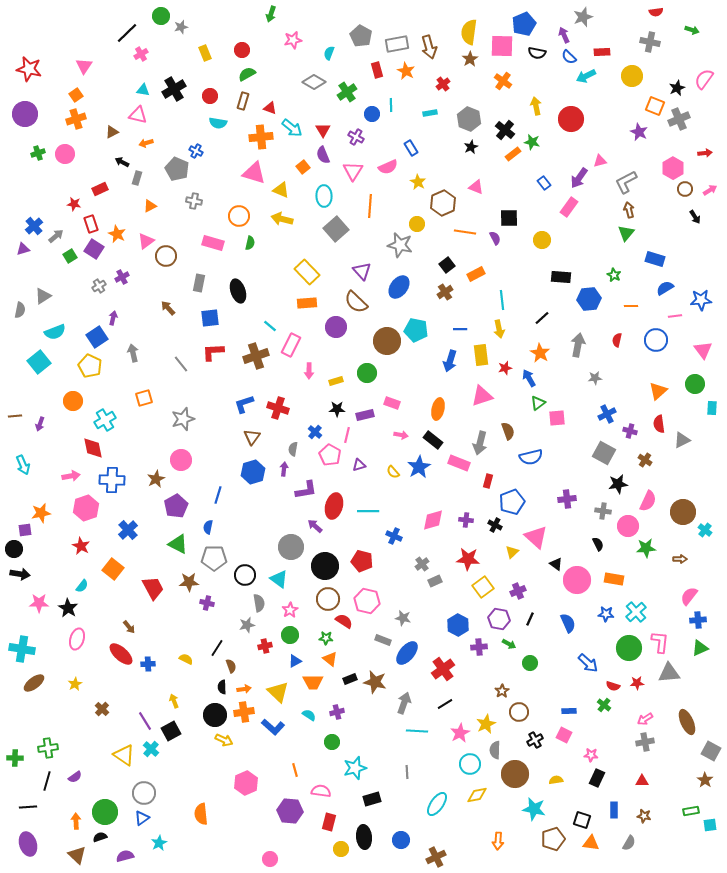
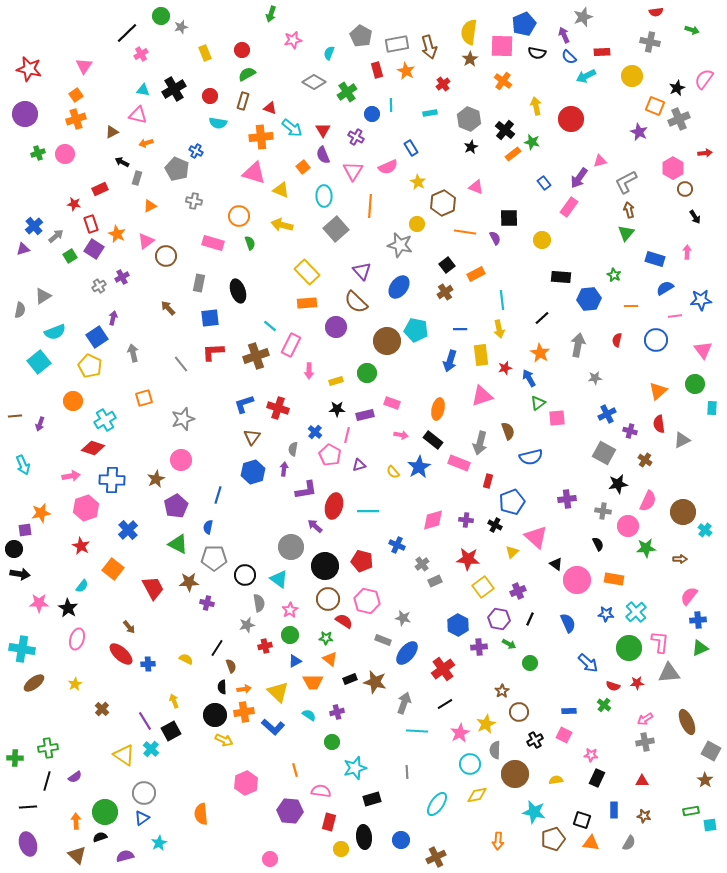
pink arrow at (710, 190): moved 23 px left, 62 px down; rotated 56 degrees counterclockwise
yellow arrow at (282, 219): moved 6 px down
green semicircle at (250, 243): rotated 32 degrees counterclockwise
red diamond at (93, 448): rotated 60 degrees counterclockwise
blue cross at (394, 536): moved 3 px right, 9 px down
cyan star at (534, 809): moved 3 px down
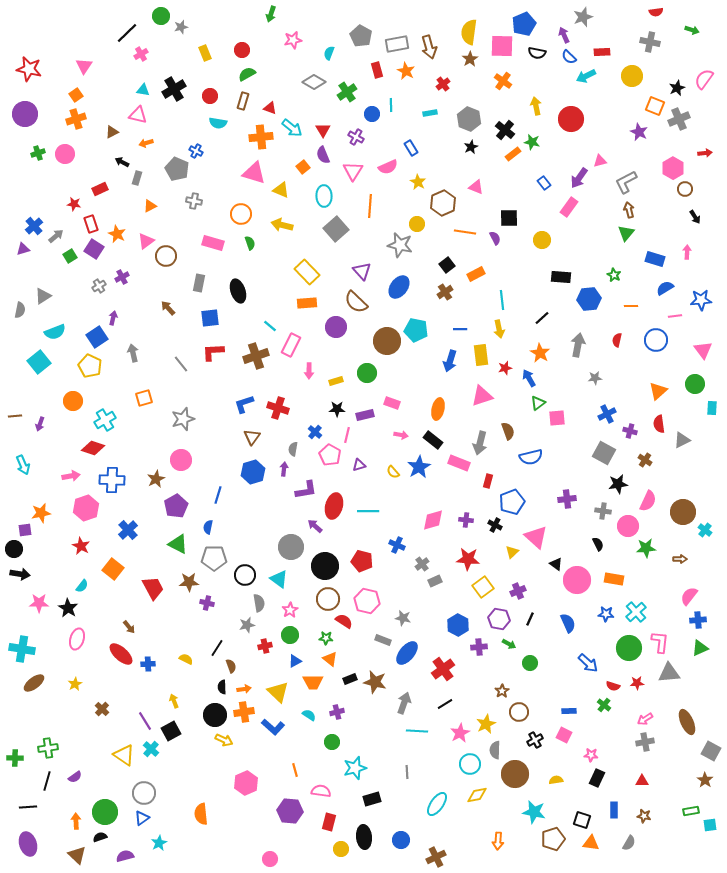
orange circle at (239, 216): moved 2 px right, 2 px up
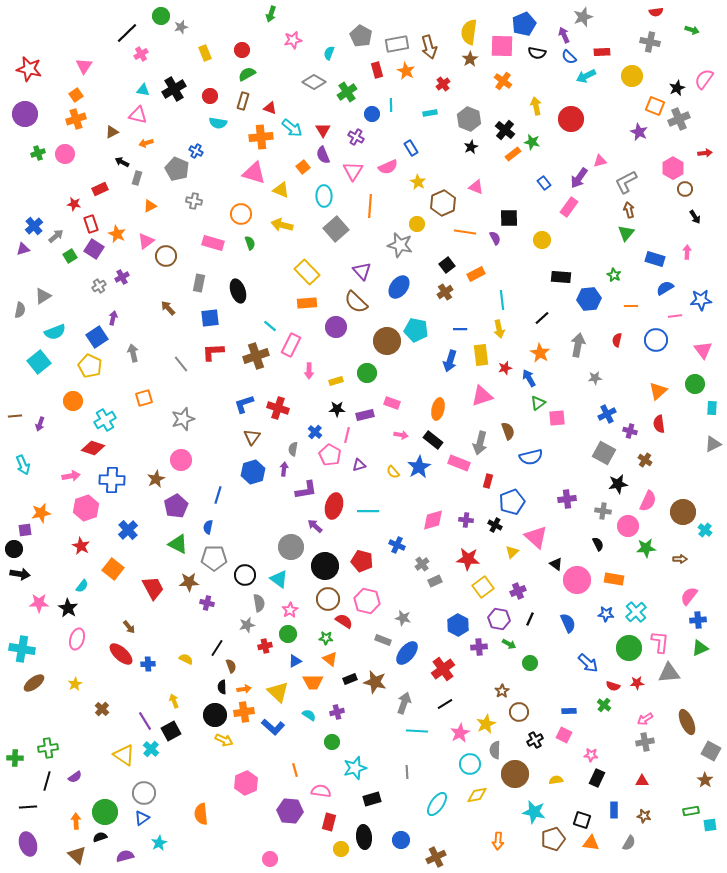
gray triangle at (682, 440): moved 31 px right, 4 px down
green circle at (290, 635): moved 2 px left, 1 px up
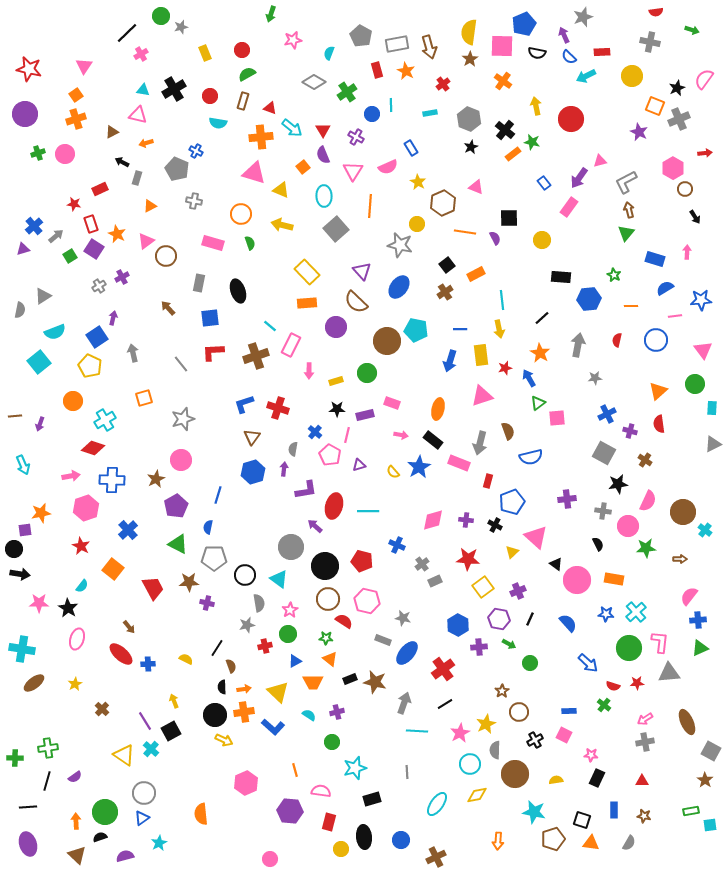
blue semicircle at (568, 623): rotated 18 degrees counterclockwise
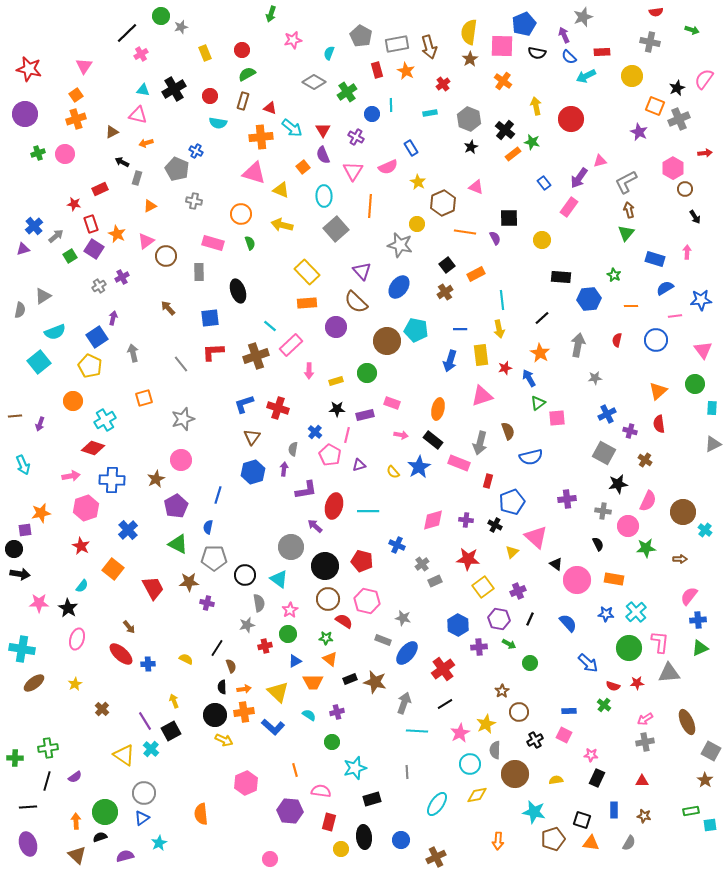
gray rectangle at (199, 283): moved 11 px up; rotated 12 degrees counterclockwise
pink rectangle at (291, 345): rotated 20 degrees clockwise
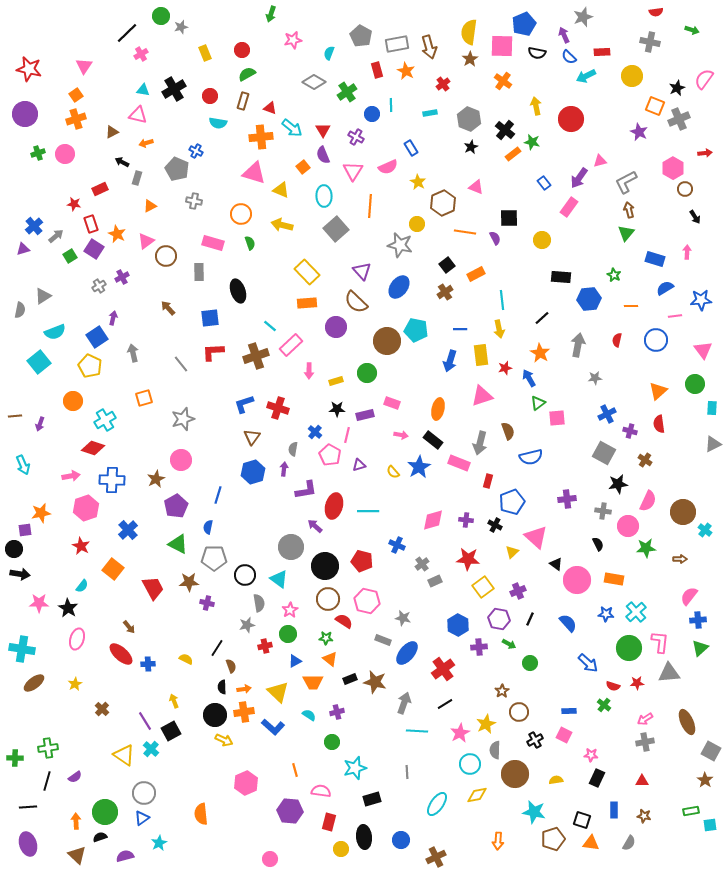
green triangle at (700, 648): rotated 18 degrees counterclockwise
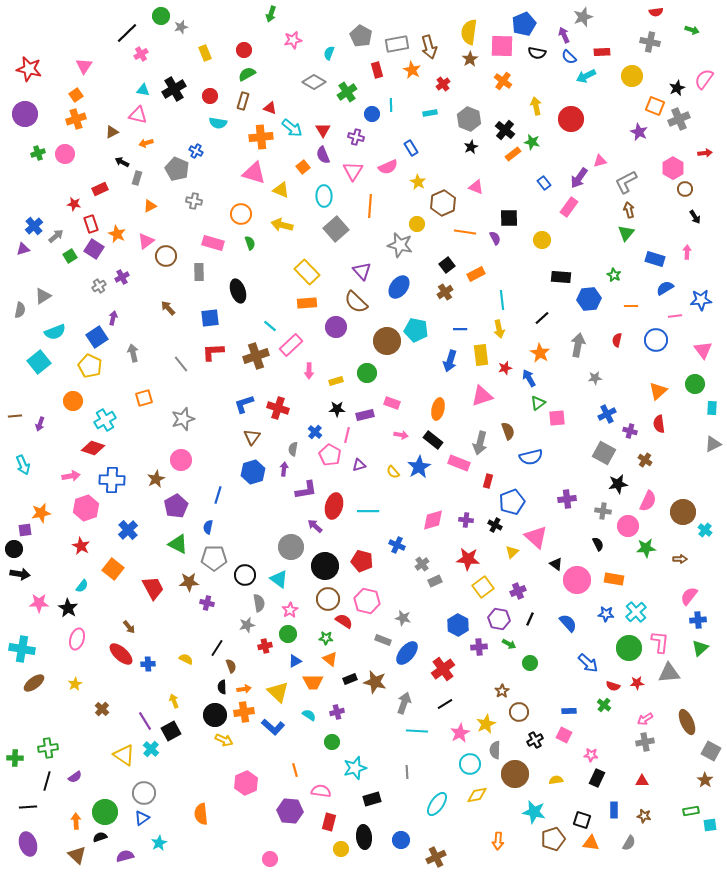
red circle at (242, 50): moved 2 px right
orange star at (406, 71): moved 6 px right, 1 px up
purple cross at (356, 137): rotated 14 degrees counterclockwise
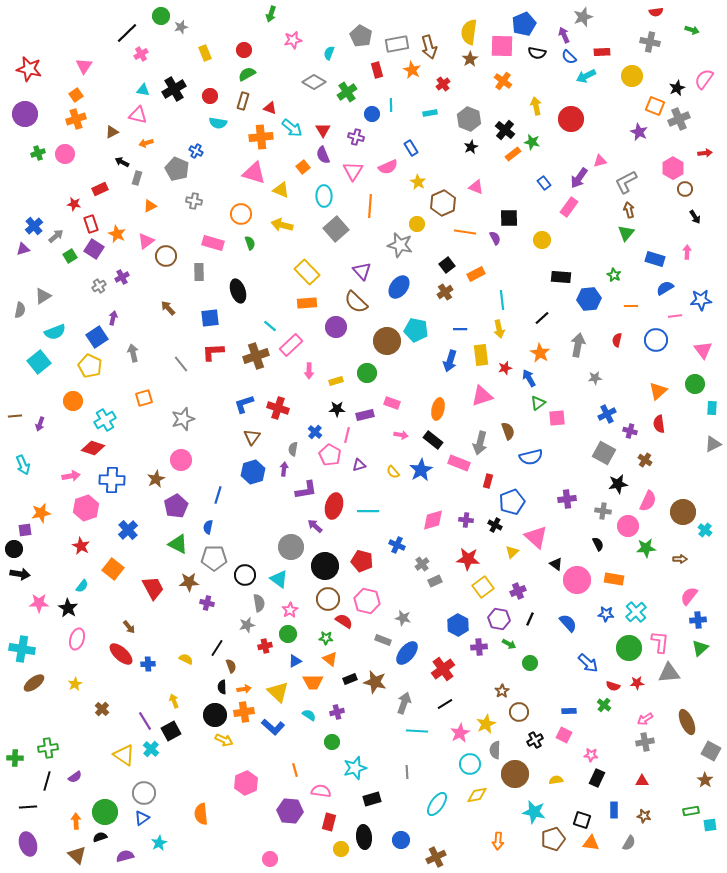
blue star at (419, 467): moved 2 px right, 3 px down
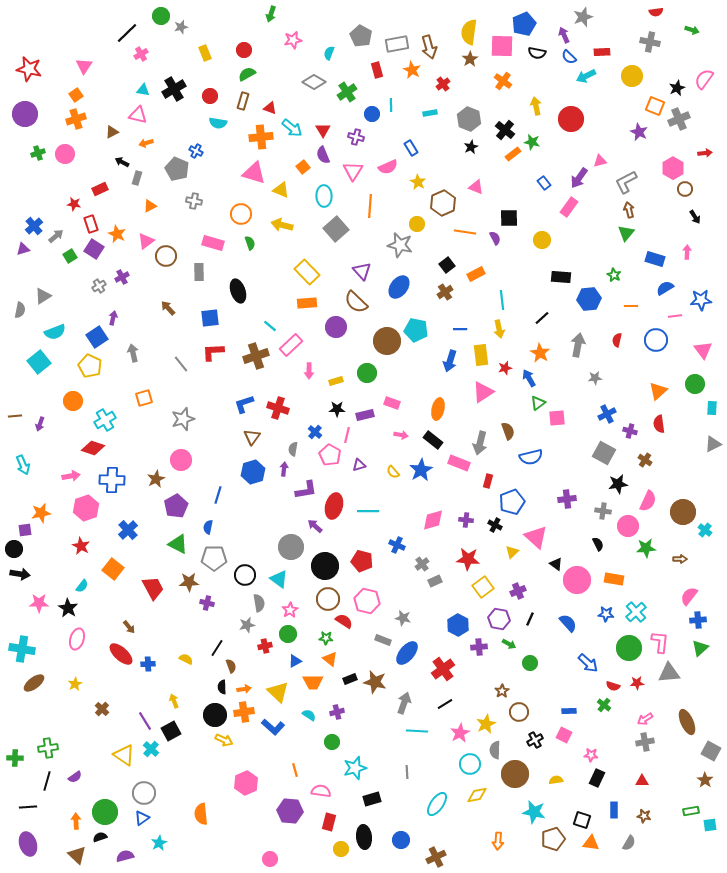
pink triangle at (482, 396): moved 1 px right, 4 px up; rotated 15 degrees counterclockwise
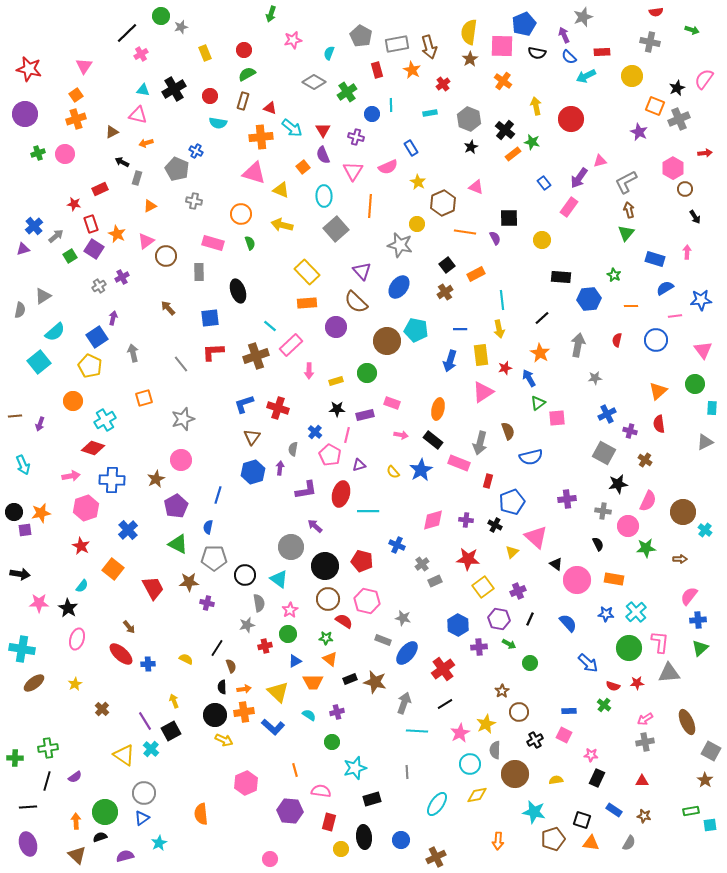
cyan semicircle at (55, 332): rotated 20 degrees counterclockwise
gray triangle at (713, 444): moved 8 px left, 2 px up
purple arrow at (284, 469): moved 4 px left, 1 px up
red ellipse at (334, 506): moved 7 px right, 12 px up
black circle at (14, 549): moved 37 px up
blue rectangle at (614, 810): rotated 56 degrees counterclockwise
